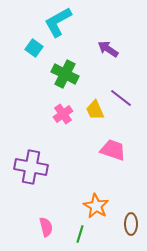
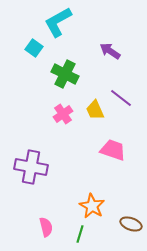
purple arrow: moved 2 px right, 2 px down
orange star: moved 4 px left
brown ellipse: rotated 70 degrees counterclockwise
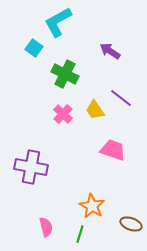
yellow trapezoid: rotated 10 degrees counterclockwise
pink cross: rotated 12 degrees counterclockwise
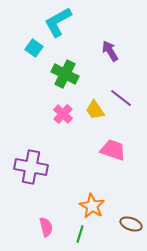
purple arrow: rotated 25 degrees clockwise
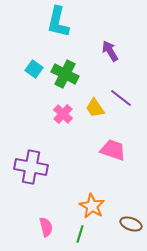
cyan L-shape: rotated 48 degrees counterclockwise
cyan square: moved 21 px down
yellow trapezoid: moved 2 px up
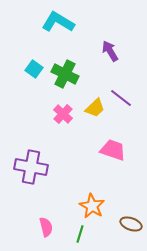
cyan L-shape: rotated 108 degrees clockwise
yellow trapezoid: rotated 100 degrees counterclockwise
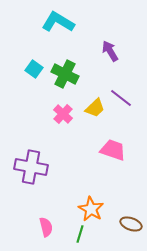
orange star: moved 1 px left, 3 px down
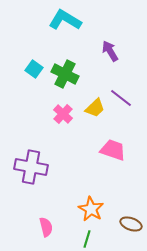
cyan L-shape: moved 7 px right, 2 px up
green line: moved 7 px right, 5 px down
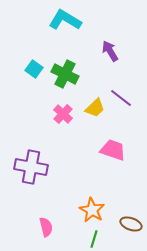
orange star: moved 1 px right, 1 px down
green line: moved 7 px right
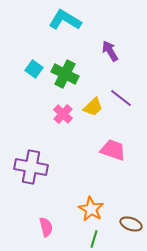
yellow trapezoid: moved 2 px left, 1 px up
orange star: moved 1 px left, 1 px up
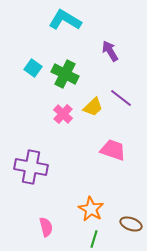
cyan square: moved 1 px left, 1 px up
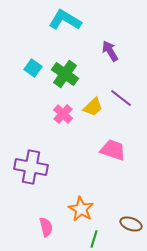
green cross: rotated 8 degrees clockwise
orange star: moved 10 px left
